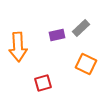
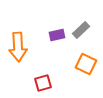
gray rectangle: moved 2 px down
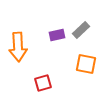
orange square: rotated 15 degrees counterclockwise
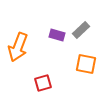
purple rectangle: rotated 28 degrees clockwise
orange arrow: rotated 24 degrees clockwise
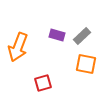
gray rectangle: moved 1 px right, 6 px down
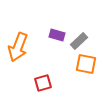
gray rectangle: moved 3 px left, 5 px down
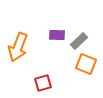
purple rectangle: rotated 14 degrees counterclockwise
orange square: rotated 10 degrees clockwise
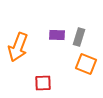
gray rectangle: moved 4 px up; rotated 30 degrees counterclockwise
red square: rotated 12 degrees clockwise
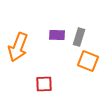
orange square: moved 2 px right, 3 px up
red square: moved 1 px right, 1 px down
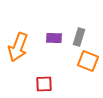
purple rectangle: moved 3 px left, 3 px down
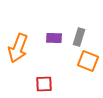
orange arrow: moved 1 px down
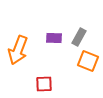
gray rectangle: rotated 12 degrees clockwise
orange arrow: moved 2 px down
